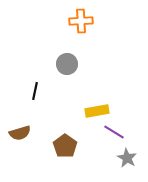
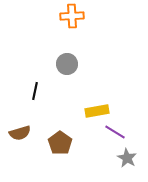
orange cross: moved 9 px left, 5 px up
purple line: moved 1 px right
brown pentagon: moved 5 px left, 3 px up
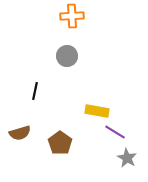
gray circle: moved 8 px up
yellow rectangle: rotated 20 degrees clockwise
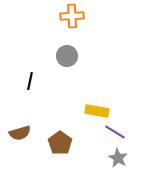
black line: moved 5 px left, 10 px up
gray star: moved 9 px left
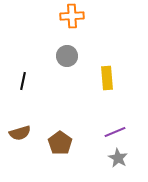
black line: moved 7 px left
yellow rectangle: moved 10 px right, 33 px up; rotated 75 degrees clockwise
purple line: rotated 55 degrees counterclockwise
